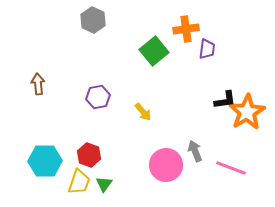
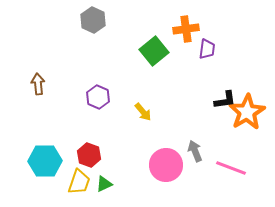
purple hexagon: rotated 25 degrees counterclockwise
green triangle: rotated 30 degrees clockwise
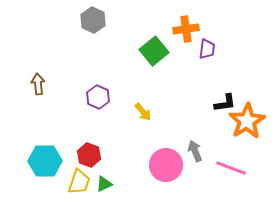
black L-shape: moved 3 px down
orange star: moved 9 px down
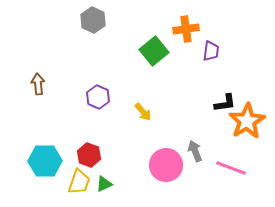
purple trapezoid: moved 4 px right, 2 px down
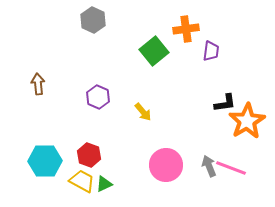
gray arrow: moved 14 px right, 15 px down
yellow trapezoid: moved 3 px right, 1 px up; rotated 80 degrees counterclockwise
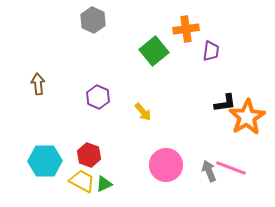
orange star: moved 4 px up
gray arrow: moved 5 px down
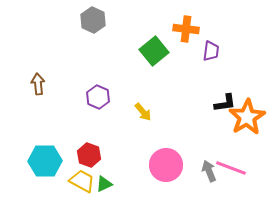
orange cross: rotated 15 degrees clockwise
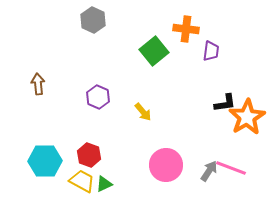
gray arrow: rotated 55 degrees clockwise
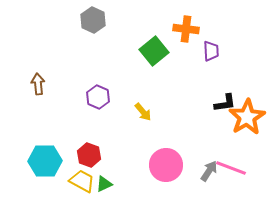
purple trapezoid: rotated 10 degrees counterclockwise
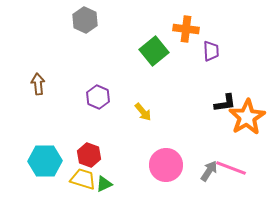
gray hexagon: moved 8 px left
yellow trapezoid: moved 1 px right, 2 px up; rotated 12 degrees counterclockwise
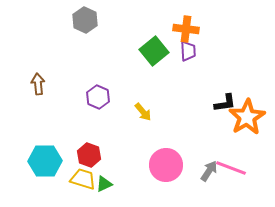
purple trapezoid: moved 23 px left
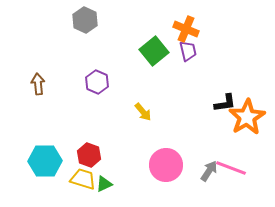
orange cross: rotated 15 degrees clockwise
purple trapezoid: rotated 10 degrees counterclockwise
purple hexagon: moved 1 px left, 15 px up
